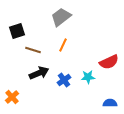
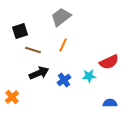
black square: moved 3 px right
cyan star: moved 1 px right, 1 px up
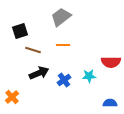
orange line: rotated 64 degrees clockwise
red semicircle: moved 2 px right; rotated 24 degrees clockwise
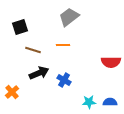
gray trapezoid: moved 8 px right
black square: moved 4 px up
cyan star: moved 26 px down
blue cross: rotated 24 degrees counterclockwise
orange cross: moved 5 px up
blue semicircle: moved 1 px up
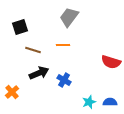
gray trapezoid: rotated 15 degrees counterclockwise
red semicircle: rotated 18 degrees clockwise
cyan star: rotated 16 degrees counterclockwise
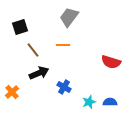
brown line: rotated 35 degrees clockwise
blue cross: moved 7 px down
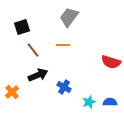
black square: moved 2 px right
black arrow: moved 1 px left, 2 px down
